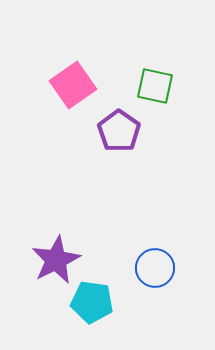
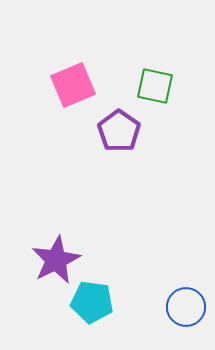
pink square: rotated 12 degrees clockwise
blue circle: moved 31 px right, 39 px down
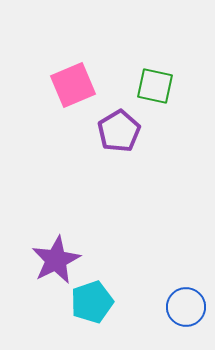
purple pentagon: rotated 6 degrees clockwise
cyan pentagon: rotated 27 degrees counterclockwise
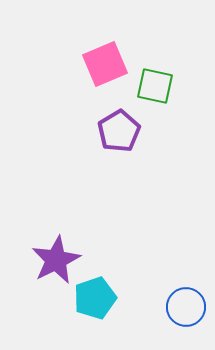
pink square: moved 32 px right, 21 px up
cyan pentagon: moved 3 px right, 4 px up
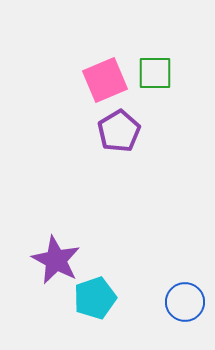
pink square: moved 16 px down
green square: moved 13 px up; rotated 12 degrees counterclockwise
purple star: rotated 18 degrees counterclockwise
blue circle: moved 1 px left, 5 px up
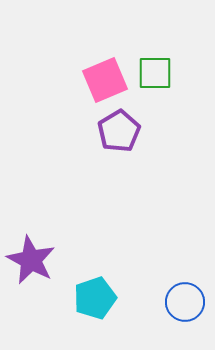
purple star: moved 25 px left
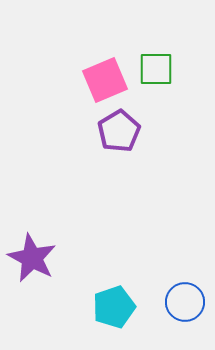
green square: moved 1 px right, 4 px up
purple star: moved 1 px right, 2 px up
cyan pentagon: moved 19 px right, 9 px down
